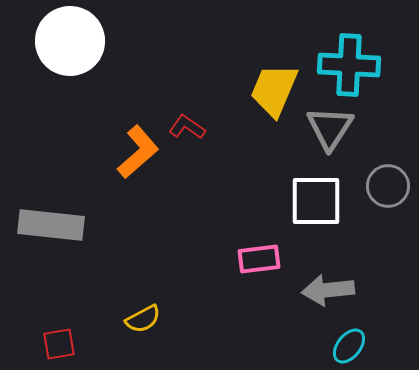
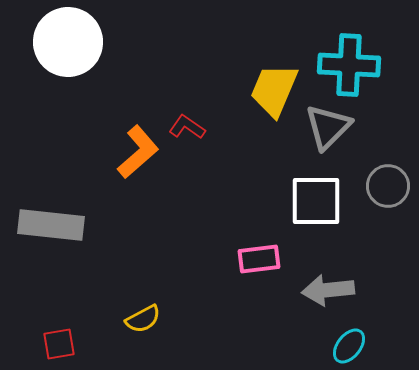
white circle: moved 2 px left, 1 px down
gray triangle: moved 2 px left, 1 px up; rotated 12 degrees clockwise
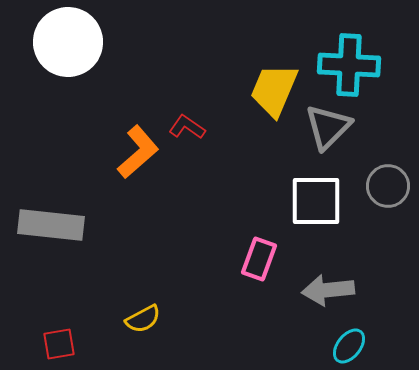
pink rectangle: rotated 63 degrees counterclockwise
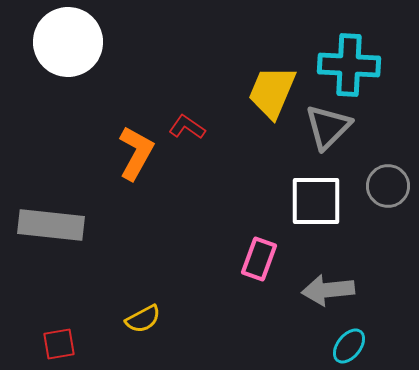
yellow trapezoid: moved 2 px left, 2 px down
orange L-shape: moved 2 px left, 1 px down; rotated 20 degrees counterclockwise
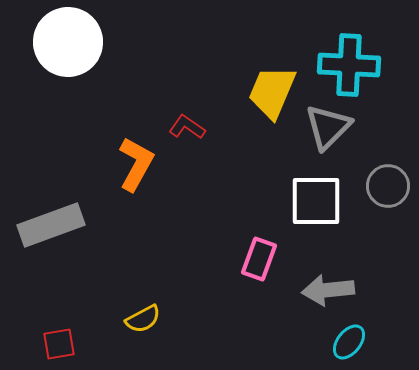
orange L-shape: moved 11 px down
gray rectangle: rotated 26 degrees counterclockwise
cyan ellipse: moved 4 px up
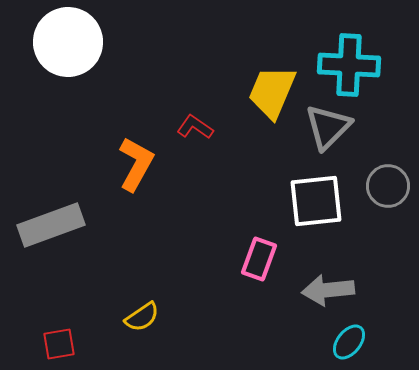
red L-shape: moved 8 px right
white square: rotated 6 degrees counterclockwise
yellow semicircle: moved 1 px left, 2 px up; rotated 6 degrees counterclockwise
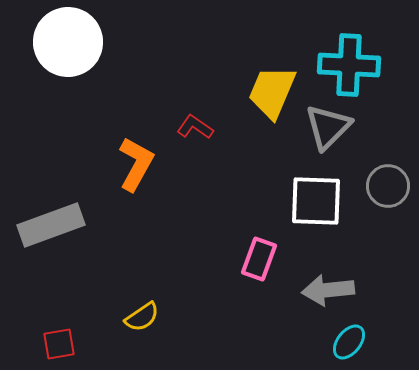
white square: rotated 8 degrees clockwise
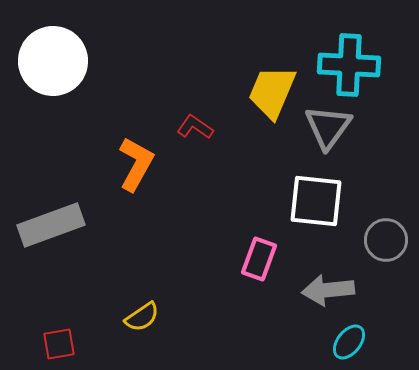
white circle: moved 15 px left, 19 px down
gray triangle: rotated 9 degrees counterclockwise
gray circle: moved 2 px left, 54 px down
white square: rotated 4 degrees clockwise
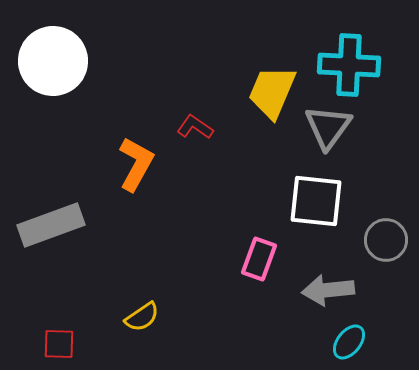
red square: rotated 12 degrees clockwise
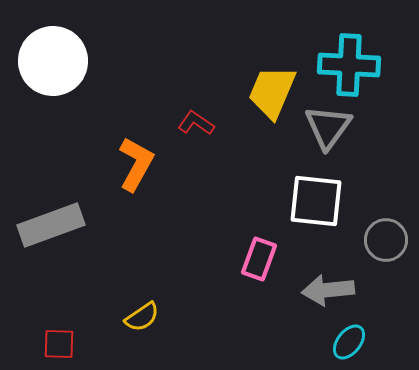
red L-shape: moved 1 px right, 4 px up
